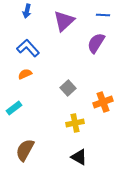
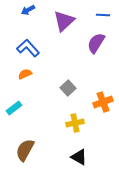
blue arrow: moved 1 px right, 1 px up; rotated 48 degrees clockwise
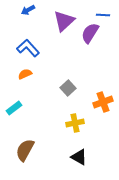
purple semicircle: moved 6 px left, 10 px up
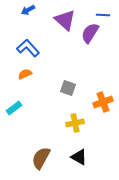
purple triangle: moved 1 px right, 1 px up; rotated 35 degrees counterclockwise
gray square: rotated 28 degrees counterclockwise
brown semicircle: moved 16 px right, 8 px down
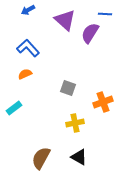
blue line: moved 2 px right, 1 px up
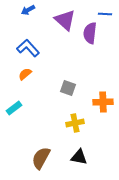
purple semicircle: rotated 25 degrees counterclockwise
orange semicircle: rotated 16 degrees counterclockwise
orange cross: rotated 18 degrees clockwise
black triangle: rotated 18 degrees counterclockwise
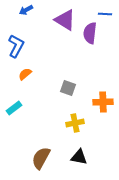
blue arrow: moved 2 px left
purple triangle: rotated 10 degrees counterclockwise
blue L-shape: moved 12 px left, 2 px up; rotated 70 degrees clockwise
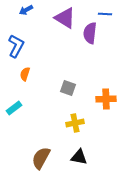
purple triangle: moved 2 px up
orange semicircle: rotated 32 degrees counterclockwise
orange cross: moved 3 px right, 3 px up
